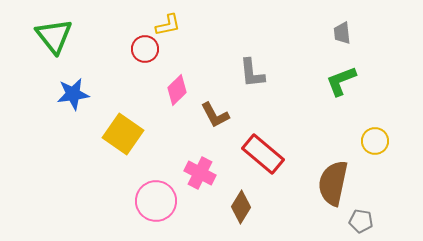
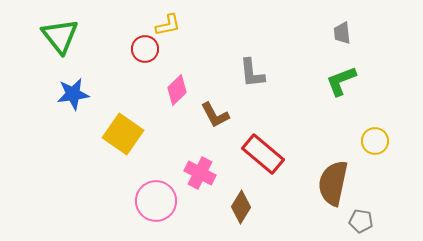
green triangle: moved 6 px right
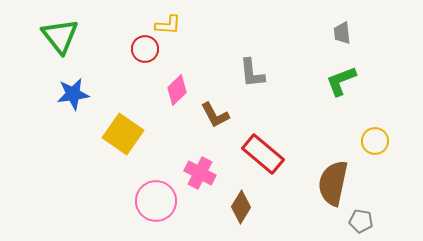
yellow L-shape: rotated 16 degrees clockwise
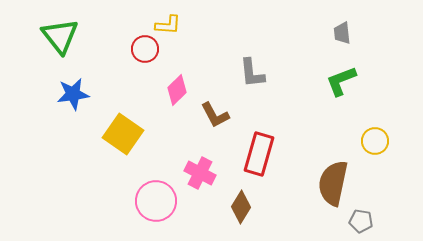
red rectangle: moved 4 px left; rotated 66 degrees clockwise
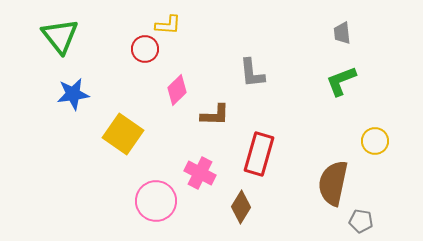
brown L-shape: rotated 60 degrees counterclockwise
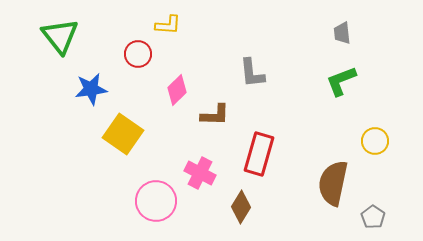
red circle: moved 7 px left, 5 px down
blue star: moved 18 px right, 5 px up
gray pentagon: moved 12 px right, 4 px up; rotated 25 degrees clockwise
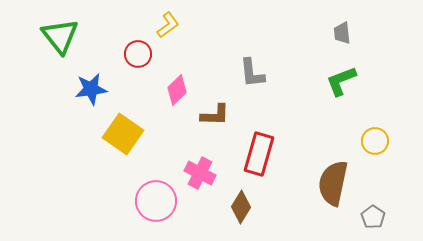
yellow L-shape: rotated 40 degrees counterclockwise
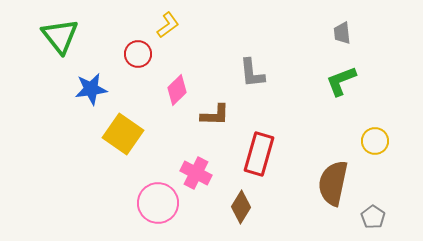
pink cross: moved 4 px left
pink circle: moved 2 px right, 2 px down
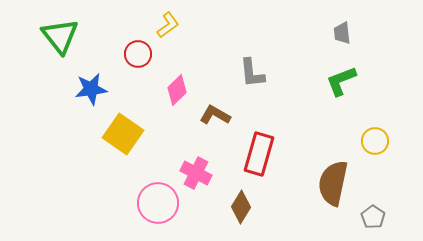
brown L-shape: rotated 152 degrees counterclockwise
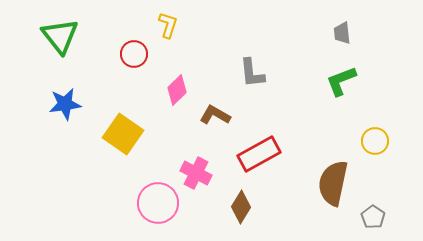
yellow L-shape: rotated 36 degrees counterclockwise
red circle: moved 4 px left
blue star: moved 26 px left, 15 px down
red rectangle: rotated 45 degrees clockwise
